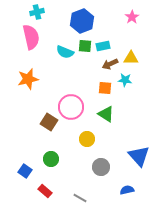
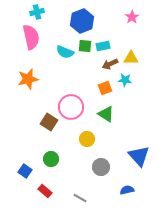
orange square: rotated 24 degrees counterclockwise
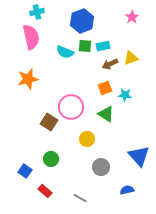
yellow triangle: rotated 21 degrees counterclockwise
cyan star: moved 15 px down
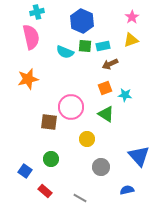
blue hexagon: rotated 15 degrees counterclockwise
yellow triangle: moved 18 px up
brown square: rotated 24 degrees counterclockwise
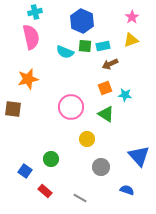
cyan cross: moved 2 px left
brown square: moved 36 px left, 13 px up
blue semicircle: rotated 32 degrees clockwise
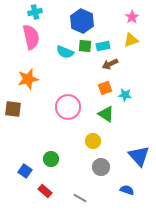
pink circle: moved 3 px left
yellow circle: moved 6 px right, 2 px down
